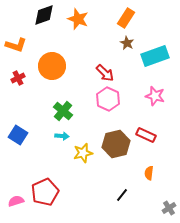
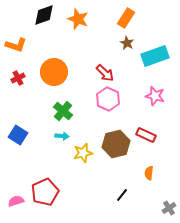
orange circle: moved 2 px right, 6 px down
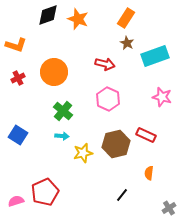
black diamond: moved 4 px right
red arrow: moved 9 px up; rotated 30 degrees counterclockwise
pink star: moved 7 px right, 1 px down
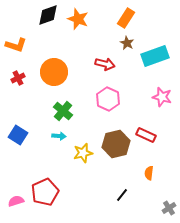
cyan arrow: moved 3 px left
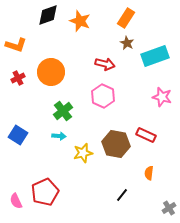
orange star: moved 2 px right, 2 px down
orange circle: moved 3 px left
pink hexagon: moved 5 px left, 3 px up
green cross: rotated 12 degrees clockwise
brown hexagon: rotated 24 degrees clockwise
pink semicircle: rotated 98 degrees counterclockwise
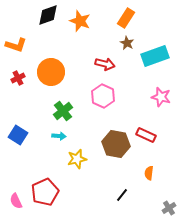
pink star: moved 1 px left
yellow star: moved 6 px left, 6 px down
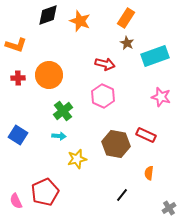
orange circle: moved 2 px left, 3 px down
red cross: rotated 24 degrees clockwise
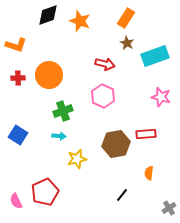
green cross: rotated 18 degrees clockwise
red rectangle: moved 1 px up; rotated 30 degrees counterclockwise
brown hexagon: rotated 20 degrees counterclockwise
